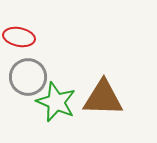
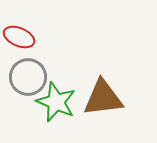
red ellipse: rotated 12 degrees clockwise
brown triangle: rotated 9 degrees counterclockwise
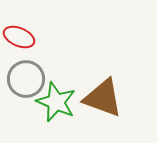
gray circle: moved 2 px left, 2 px down
brown triangle: rotated 27 degrees clockwise
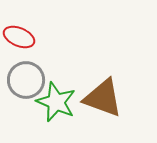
gray circle: moved 1 px down
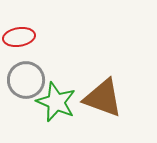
red ellipse: rotated 32 degrees counterclockwise
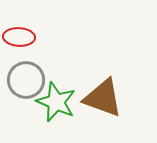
red ellipse: rotated 12 degrees clockwise
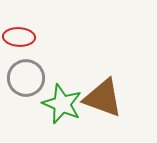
gray circle: moved 2 px up
green star: moved 6 px right, 2 px down
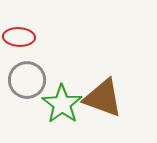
gray circle: moved 1 px right, 2 px down
green star: rotated 12 degrees clockwise
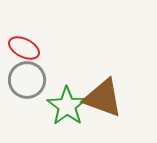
red ellipse: moved 5 px right, 11 px down; rotated 24 degrees clockwise
green star: moved 5 px right, 2 px down
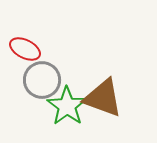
red ellipse: moved 1 px right, 1 px down
gray circle: moved 15 px right
